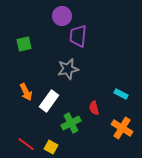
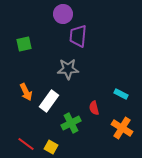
purple circle: moved 1 px right, 2 px up
gray star: rotated 10 degrees clockwise
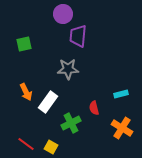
cyan rectangle: rotated 40 degrees counterclockwise
white rectangle: moved 1 px left, 1 px down
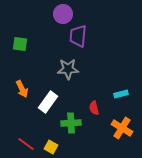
green square: moved 4 px left; rotated 21 degrees clockwise
orange arrow: moved 4 px left, 3 px up
green cross: rotated 24 degrees clockwise
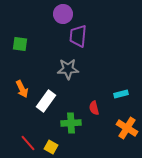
white rectangle: moved 2 px left, 1 px up
orange cross: moved 5 px right
red line: moved 2 px right, 1 px up; rotated 12 degrees clockwise
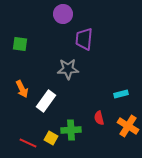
purple trapezoid: moved 6 px right, 3 px down
red semicircle: moved 5 px right, 10 px down
green cross: moved 7 px down
orange cross: moved 1 px right, 2 px up
red line: rotated 24 degrees counterclockwise
yellow square: moved 9 px up
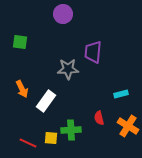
purple trapezoid: moved 9 px right, 13 px down
green square: moved 2 px up
yellow square: rotated 24 degrees counterclockwise
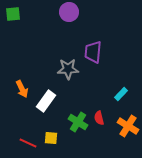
purple circle: moved 6 px right, 2 px up
green square: moved 7 px left, 28 px up; rotated 14 degrees counterclockwise
cyan rectangle: rotated 32 degrees counterclockwise
green cross: moved 7 px right, 8 px up; rotated 36 degrees clockwise
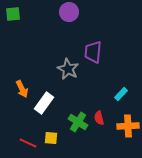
gray star: rotated 30 degrees clockwise
white rectangle: moved 2 px left, 2 px down
orange cross: rotated 35 degrees counterclockwise
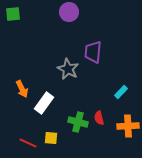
cyan rectangle: moved 2 px up
green cross: rotated 18 degrees counterclockwise
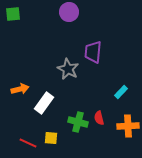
orange arrow: moved 2 px left; rotated 78 degrees counterclockwise
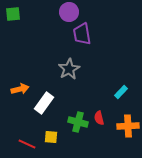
purple trapezoid: moved 11 px left, 18 px up; rotated 15 degrees counterclockwise
gray star: moved 1 px right; rotated 15 degrees clockwise
yellow square: moved 1 px up
red line: moved 1 px left, 1 px down
